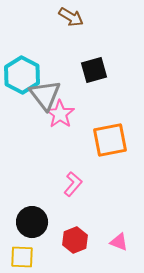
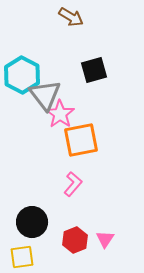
orange square: moved 29 px left
pink triangle: moved 14 px left, 3 px up; rotated 42 degrees clockwise
yellow square: rotated 10 degrees counterclockwise
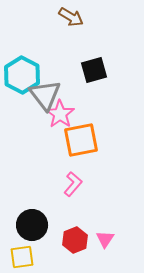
black circle: moved 3 px down
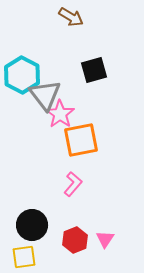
yellow square: moved 2 px right
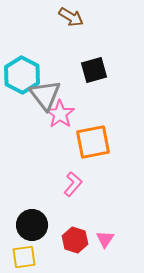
orange square: moved 12 px right, 2 px down
red hexagon: rotated 20 degrees counterclockwise
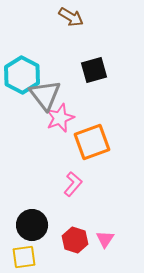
pink star: moved 4 px down; rotated 16 degrees clockwise
orange square: moved 1 px left; rotated 9 degrees counterclockwise
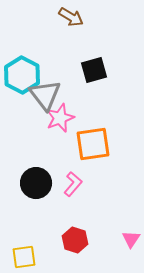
orange square: moved 1 px right, 2 px down; rotated 12 degrees clockwise
black circle: moved 4 px right, 42 px up
pink triangle: moved 26 px right
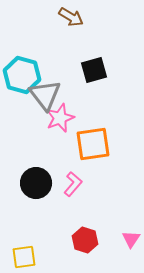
cyan hexagon: rotated 12 degrees counterclockwise
red hexagon: moved 10 px right
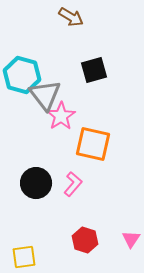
pink star: moved 1 px right, 2 px up; rotated 12 degrees counterclockwise
orange square: rotated 21 degrees clockwise
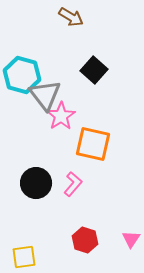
black square: rotated 32 degrees counterclockwise
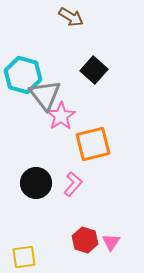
cyan hexagon: moved 1 px right
orange square: rotated 27 degrees counterclockwise
pink triangle: moved 20 px left, 3 px down
